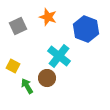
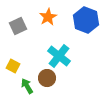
orange star: rotated 24 degrees clockwise
blue hexagon: moved 9 px up
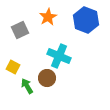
gray square: moved 2 px right, 4 px down
cyan cross: rotated 15 degrees counterclockwise
yellow square: moved 1 px down
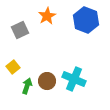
orange star: moved 1 px left, 1 px up
cyan cross: moved 15 px right, 23 px down
yellow square: rotated 24 degrees clockwise
brown circle: moved 3 px down
green arrow: rotated 49 degrees clockwise
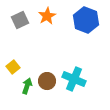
gray square: moved 10 px up
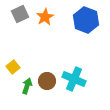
orange star: moved 2 px left, 1 px down
gray square: moved 6 px up
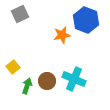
orange star: moved 17 px right, 18 px down; rotated 18 degrees clockwise
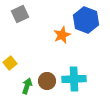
orange star: rotated 12 degrees counterclockwise
yellow square: moved 3 px left, 4 px up
cyan cross: rotated 25 degrees counterclockwise
